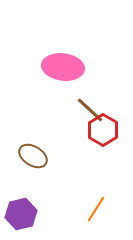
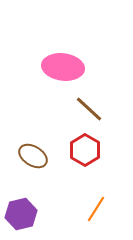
brown line: moved 1 px left, 1 px up
red hexagon: moved 18 px left, 20 px down
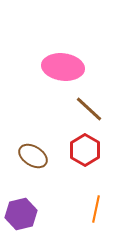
orange line: rotated 20 degrees counterclockwise
